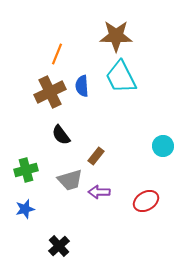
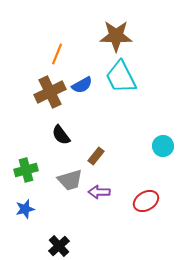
blue semicircle: moved 1 px up; rotated 115 degrees counterclockwise
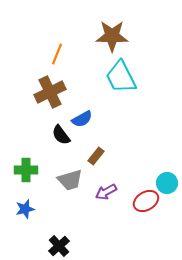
brown star: moved 4 px left
blue semicircle: moved 34 px down
cyan circle: moved 4 px right, 37 px down
green cross: rotated 15 degrees clockwise
purple arrow: moved 7 px right; rotated 30 degrees counterclockwise
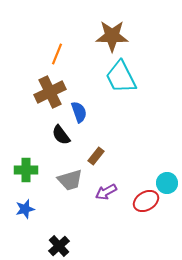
blue semicircle: moved 3 px left, 7 px up; rotated 80 degrees counterclockwise
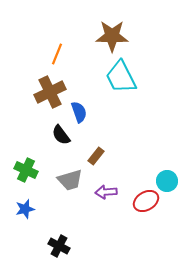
green cross: rotated 25 degrees clockwise
cyan circle: moved 2 px up
purple arrow: rotated 25 degrees clockwise
black cross: rotated 20 degrees counterclockwise
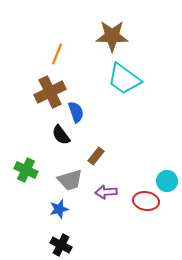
cyan trapezoid: moved 3 px right, 2 px down; rotated 27 degrees counterclockwise
blue semicircle: moved 3 px left
red ellipse: rotated 40 degrees clockwise
blue star: moved 34 px right
black cross: moved 2 px right, 1 px up
